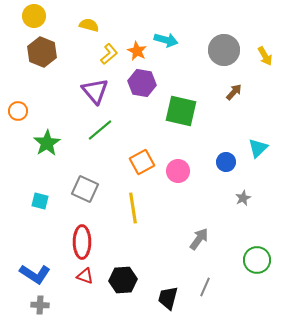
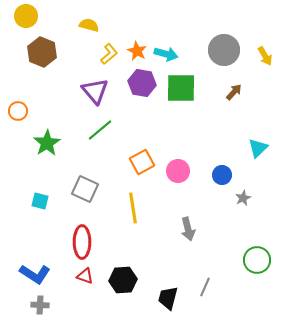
yellow circle: moved 8 px left
cyan arrow: moved 14 px down
green square: moved 23 px up; rotated 12 degrees counterclockwise
blue circle: moved 4 px left, 13 px down
gray arrow: moved 11 px left, 10 px up; rotated 130 degrees clockwise
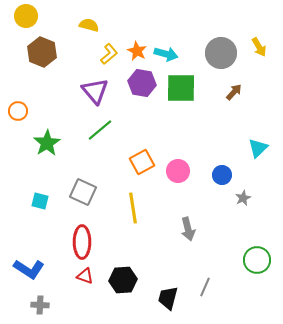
gray circle: moved 3 px left, 3 px down
yellow arrow: moved 6 px left, 9 px up
gray square: moved 2 px left, 3 px down
blue L-shape: moved 6 px left, 5 px up
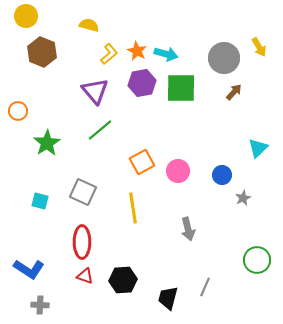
gray circle: moved 3 px right, 5 px down
purple hexagon: rotated 20 degrees counterclockwise
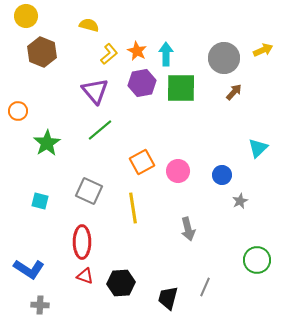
yellow arrow: moved 4 px right, 3 px down; rotated 84 degrees counterclockwise
cyan arrow: rotated 105 degrees counterclockwise
gray square: moved 6 px right, 1 px up
gray star: moved 3 px left, 3 px down
black hexagon: moved 2 px left, 3 px down
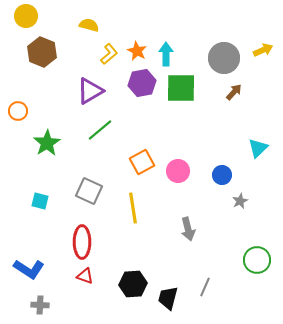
purple triangle: moved 5 px left; rotated 40 degrees clockwise
black hexagon: moved 12 px right, 1 px down
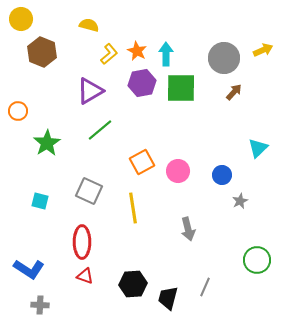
yellow circle: moved 5 px left, 3 px down
